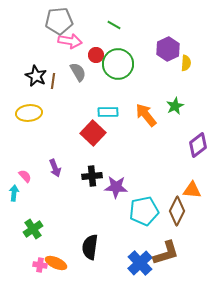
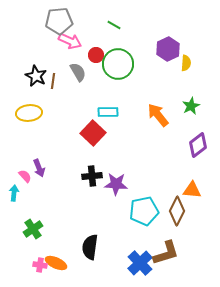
pink arrow: rotated 15 degrees clockwise
green star: moved 16 px right
orange arrow: moved 12 px right
purple arrow: moved 16 px left
purple star: moved 3 px up
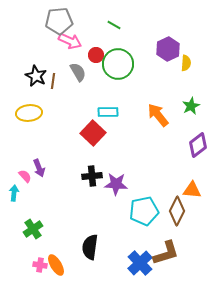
orange ellipse: moved 2 px down; rotated 35 degrees clockwise
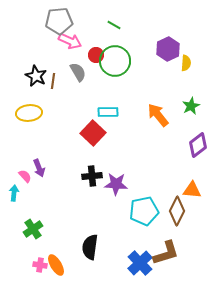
green circle: moved 3 px left, 3 px up
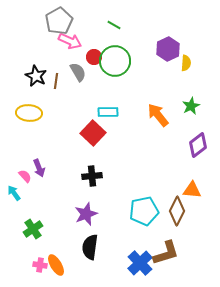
gray pentagon: rotated 24 degrees counterclockwise
red circle: moved 2 px left, 2 px down
brown line: moved 3 px right
yellow ellipse: rotated 10 degrees clockwise
purple star: moved 30 px left, 30 px down; rotated 25 degrees counterclockwise
cyan arrow: rotated 42 degrees counterclockwise
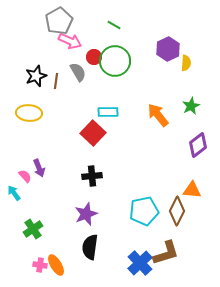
black star: rotated 25 degrees clockwise
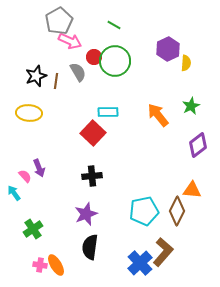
brown L-shape: moved 3 px left, 1 px up; rotated 32 degrees counterclockwise
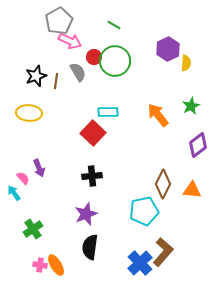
pink semicircle: moved 2 px left, 2 px down
brown diamond: moved 14 px left, 27 px up
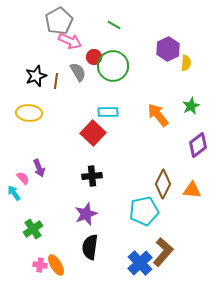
green circle: moved 2 px left, 5 px down
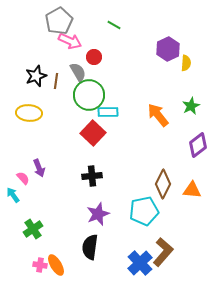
green circle: moved 24 px left, 29 px down
cyan arrow: moved 1 px left, 2 px down
purple star: moved 12 px right
